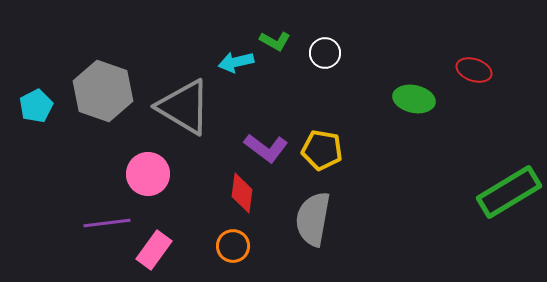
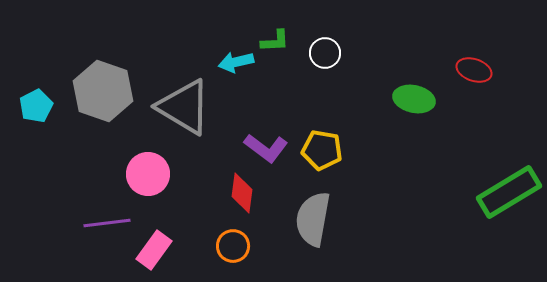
green L-shape: rotated 32 degrees counterclockwise
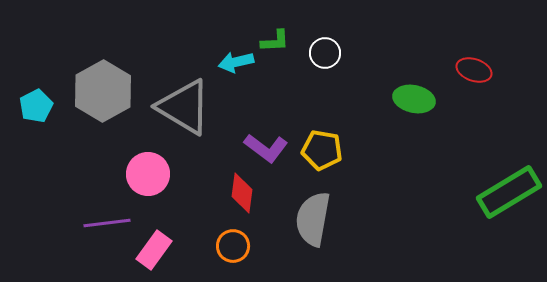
gray hexagon: rotated 12 degrees clockwise
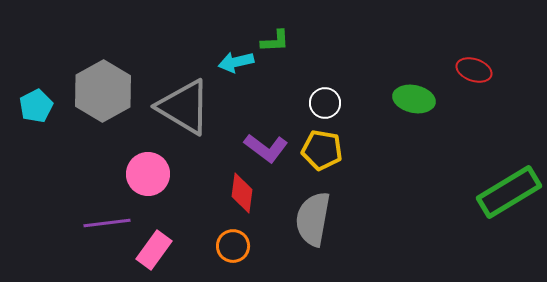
white circle: moved 50 px down
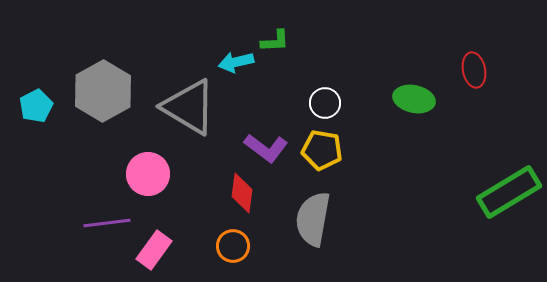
red ellipse: rotated 60 degrees clockwise
gray triangle: moved 5 px right
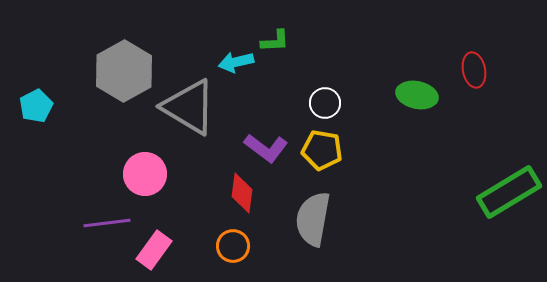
gray hexagon: moved 21 px right, 20 px up
green ellipse: moved 3 px right, 4 px up
pink circle: moved 3 px left
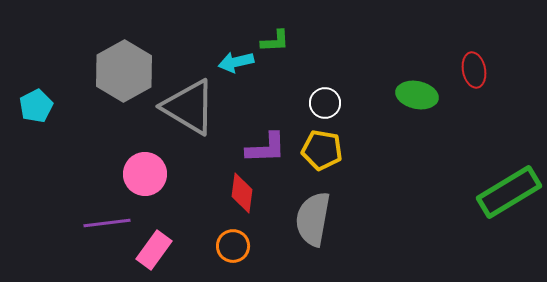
purple L-shape: rotated 39 degrees counterclockwise
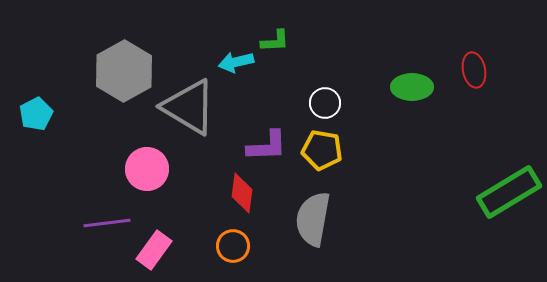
green ellipse: moved 5 px left, 8 px up; rotated 12 degrees counterclockwise
cyan pentagon: moved 8 px down
purple L-shape: moved 1 px right, 2 px up
pink circle: moved 2 px right, 5 px up
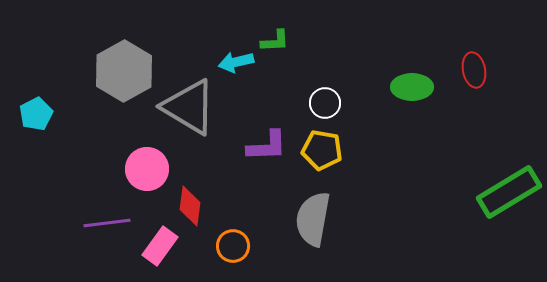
red diamond: moved 52 px left, 13 px down
pink rectangle: moved 6 px right, 4 px up
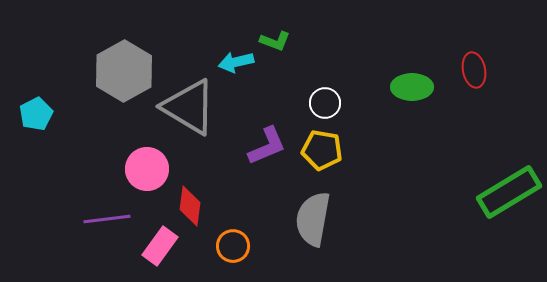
green L-shape: rotated 24 degrees clockwise
purple L-shape: rotated 21 degrees counterclockwise
purple line: moved 4 px up
